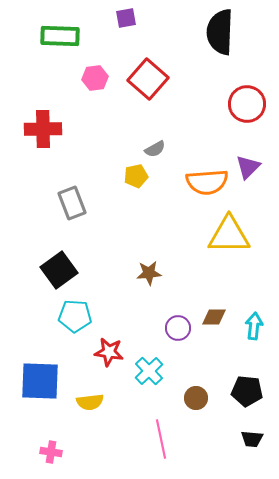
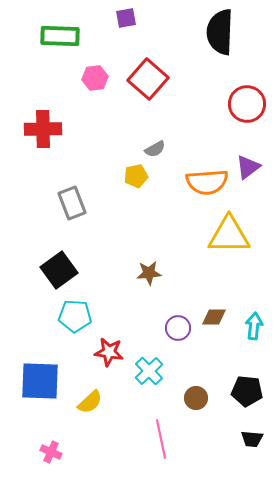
purple triangle: rotated 8 degrees clockwise
yellow semicircle: rotated 36 degrees counterclockwise
pink cross: rotated 15 degrees clockwise
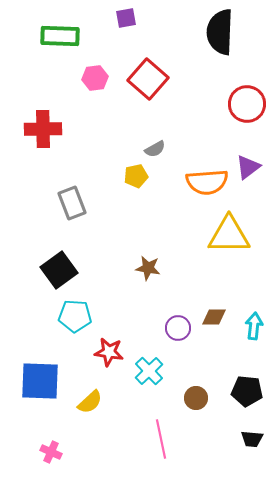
brown star: moved 1 px left, 5 px up; rotated 15 degrees clockwise
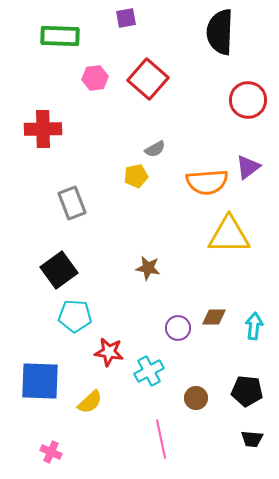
red circle: moved 1 px right, 4 px up
cyan cross: rotated 16 degrees clockwise
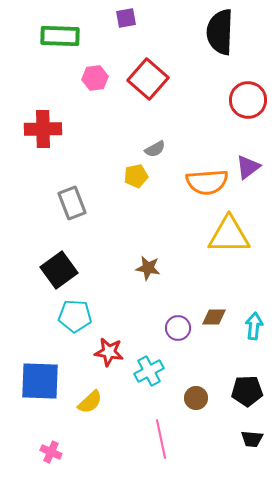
black pentagon: rotated 8 degrees counterclockwise
